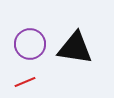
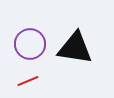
red line: moved 3 px right, 1 px up
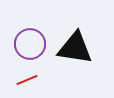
red line: moved 1 px left, 1 px up
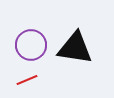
purple circle: moved 1 px right, 1 px down
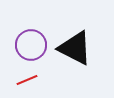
black triangle: rotated 18 degrees clockwise
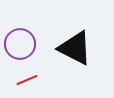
purple circle: moved 11 px left, 1 px up
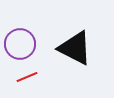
red line: moved 3 px up
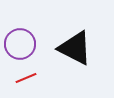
red line: moved 1 px left, 1 px down
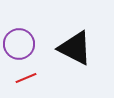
purple circle: moved 1 px left
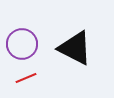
purple circle: moved 3 px right
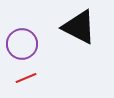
black triangle: moved 4 px right, 21 px up
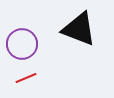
black triangle: moved 2 px down; rotated 6 degrees counterclockwise
